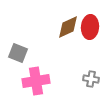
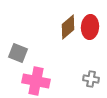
brown diamond: rotated 15 degrees counterclockwise
pink cross: rotated 20 degrees clockwise
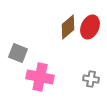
red ellipse: rotated 20 degrees clockwise
pink cross: moved 4 px right, 4 px up
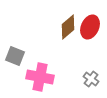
gray square: moved 3 px left, 3 px down
gray cross: rotated 28 degrees clockwise
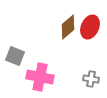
gray cross: rotated 28 degrees counterclockwise
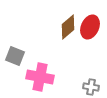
gray cross: moved 8 px down
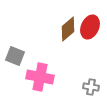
brown diamond: moved 2 px down
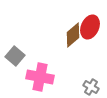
brown diamond: moved 5 px right, 6 px down
gray square: rotated 18 degrees clockwise
gray cross: rotated 21 degrees clockwise
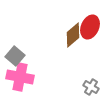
pink cross: moved 20 px left
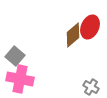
pink cross: moved 2 px down
